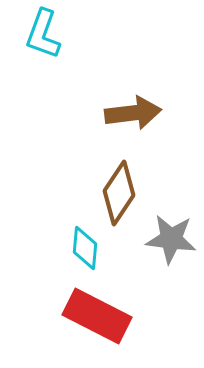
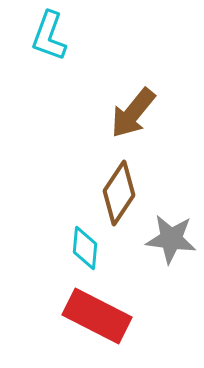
cyan L-shape: moved 6 px right, 2 px down
brown arrow: rotated 136 degrees clockwise
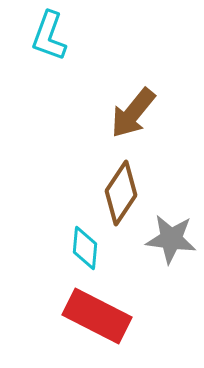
brown diamond: moved 2 px right
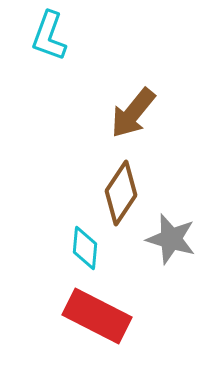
gray star: rotated 9 degrees clockwise
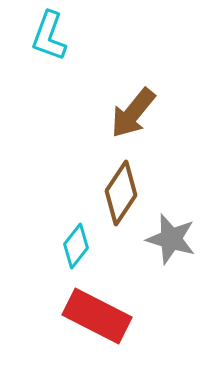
cyan diamond: moved 9 px left, 2 px up; rotated 33 degrees clockwise
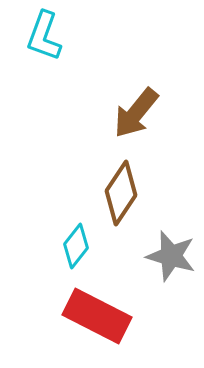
cyan L-shape: moved 5 px left
brown arrow: moved 3 px right
gray star: moved 17 px down
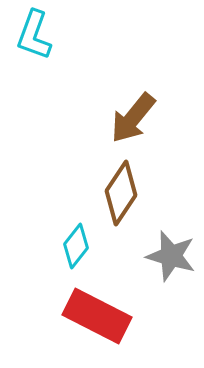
cyan L-shape: moved 10 px left, 1 px up
brown arrow: moved 3 px left, 5 px down
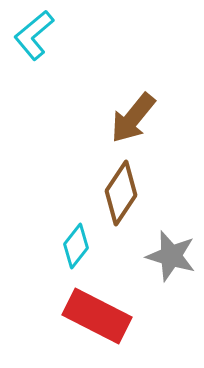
cyan L-shape: rotated 30 degrees clockwise
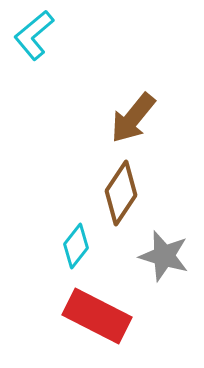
gray star: moved 7 px left
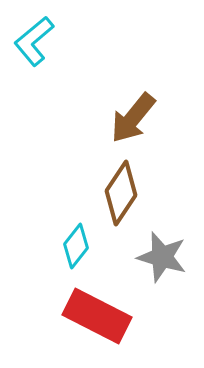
cyan L-shape: moved 6 px down
gray star: moved 2 px left, 1 px down
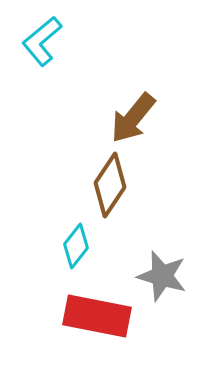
cyan L-shape: moved 8 px right
brown diamond: moved 11 px left, 8 px up
gray star: moved 19 px down
red rectangle: rotated 16 degrees counterclockwise
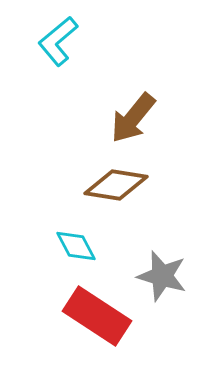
cyan L-shape: moved 16 px right
brown diamond: moved 6 px right; rotated 66 degrees clockwise
cyan diamond: rotated 66 degrees counterclockwise
red rectangle: rotated 22 degrees clockwise
